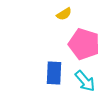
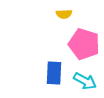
yellow semicircle: rotated 28 degrees clockwise
cyan arrow: rotated 20 degrees counterclockwise
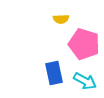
yellow semicircle: moved 3 px left, 5 px down
blue rectangle: rotated 15 degrees counterclockwise
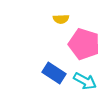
blue rectangle: rotated 45 degrees counterclockwise
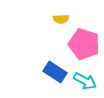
blue rectangle: moved 1 px right, 1 px up
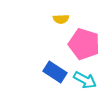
cyan arrow: moved 1 px up
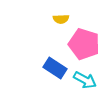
blue rectangle: moved 4 px up
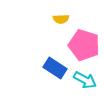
pink pentagon: moved 1 px down
